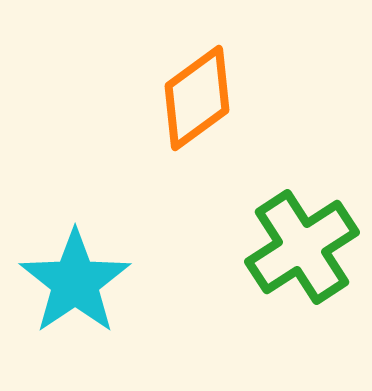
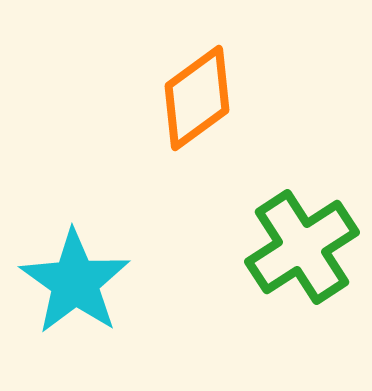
cyan star: rotated 3 degrees counterclockwise
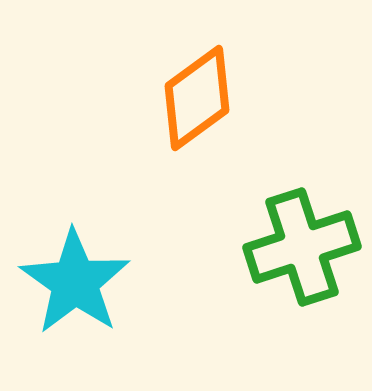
green cross: rotated 15 degrees clockwise
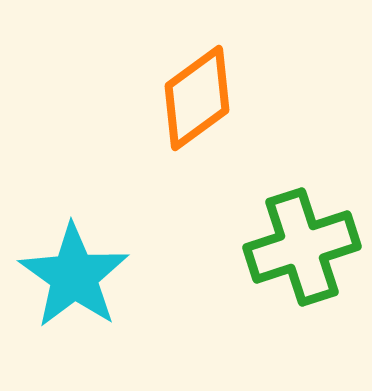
cyan star: moved 1 px left, 6 px up
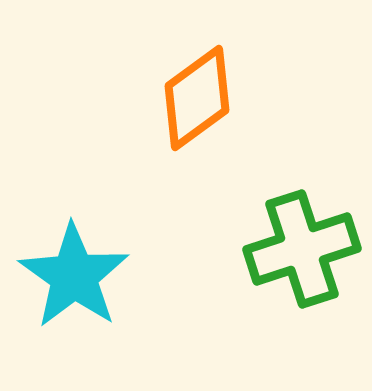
green cross: moved 2 px down
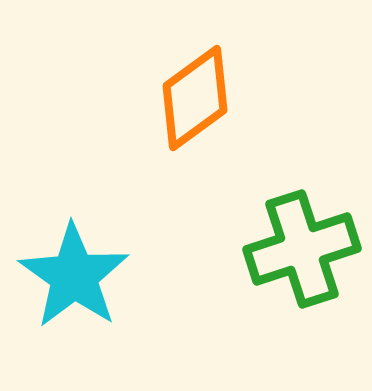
orange diamond: moved 2 px left
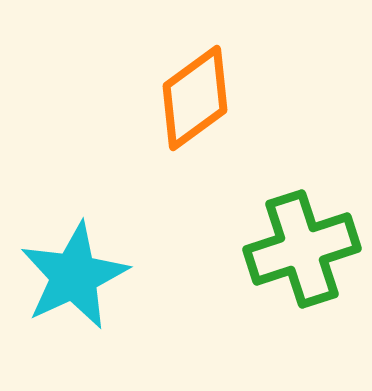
cyan star: rotated 12 degrees clockwise
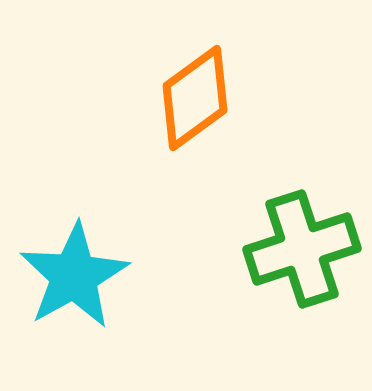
cyan star: rotated 4 degrees counterclockwise
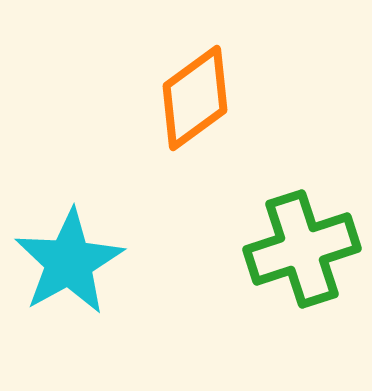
cyan star: moved 5 px left, 14 px up
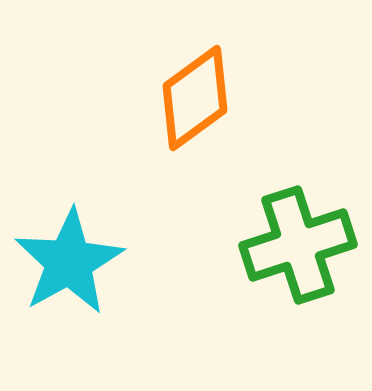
green cross: moved 4 px left, 4 px up
